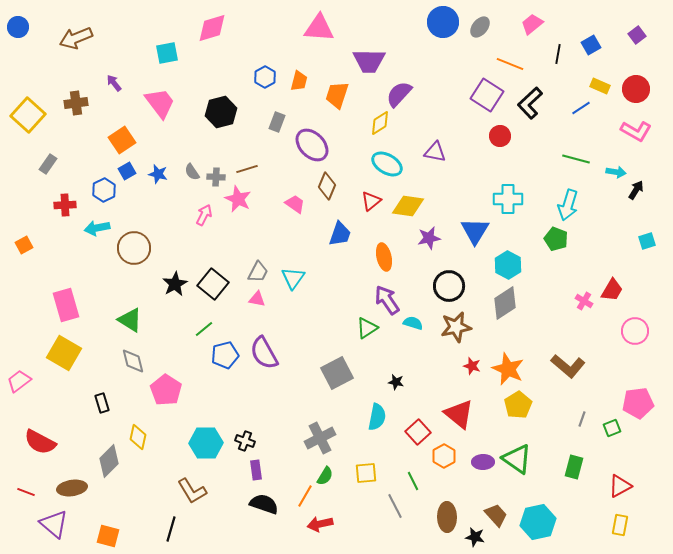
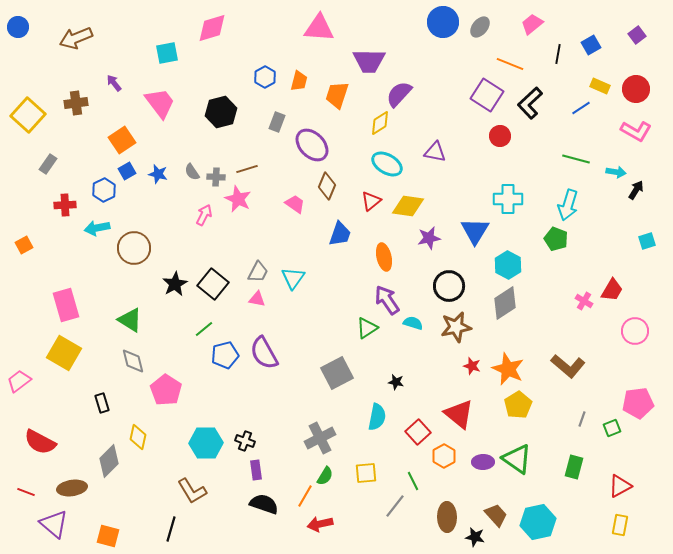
gray line at (395, 506): rotated 65 degrees clockwise
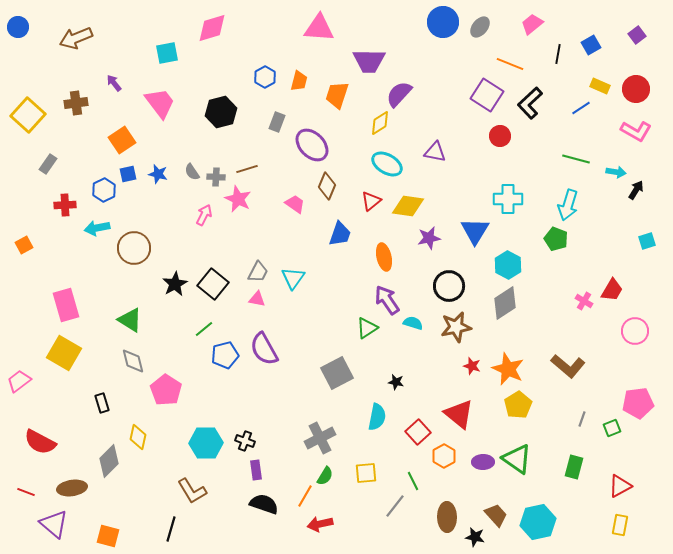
blue square at (127, 171): moved 1 px right, 3 px down; rotated 18 degrees clockwise
purple semicircle at (264, 353): moved 4 px up
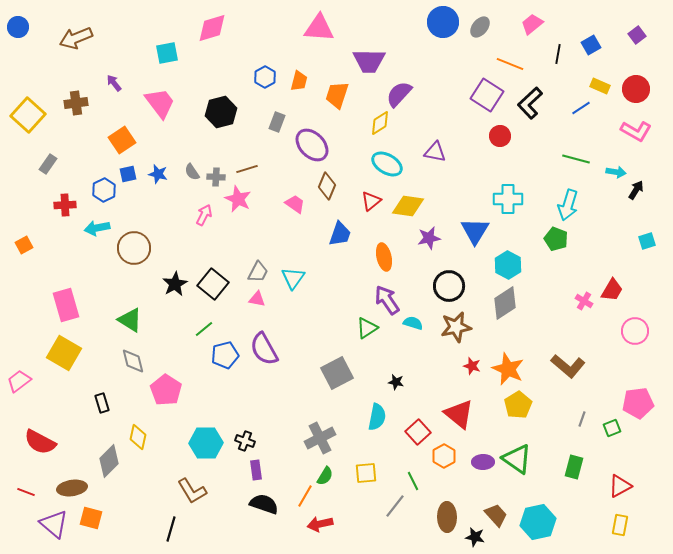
orange square at (108, 536): moved 17 px left, 18 px up
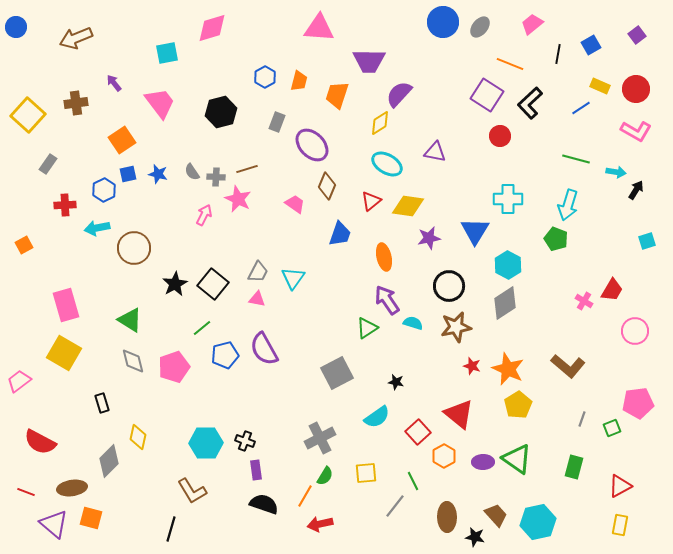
blue circle at (18, 27): moved 2 px left
green line at (204, 329): moved 2 px left, 1 px up
pink pentagon at (166, 390): moved 8 px right, 23 px up; rotated 20 degrees clockwise
cyan semicircle at (377, 417): rotated 44 degrees clockwise
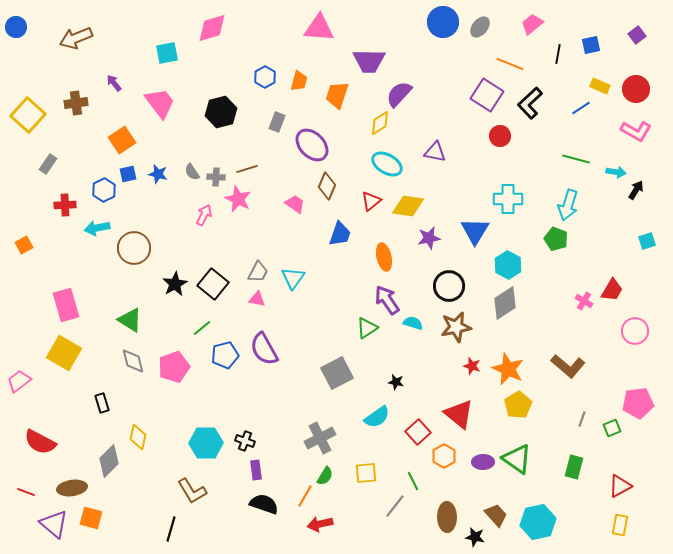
blue square at (591, 45): rotated 18 degrees clockwise
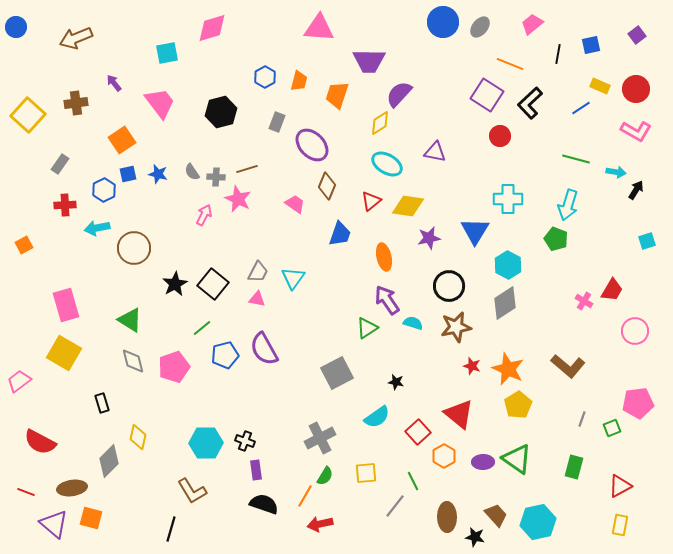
gray rectangle at (48, 164): moved 12 px right
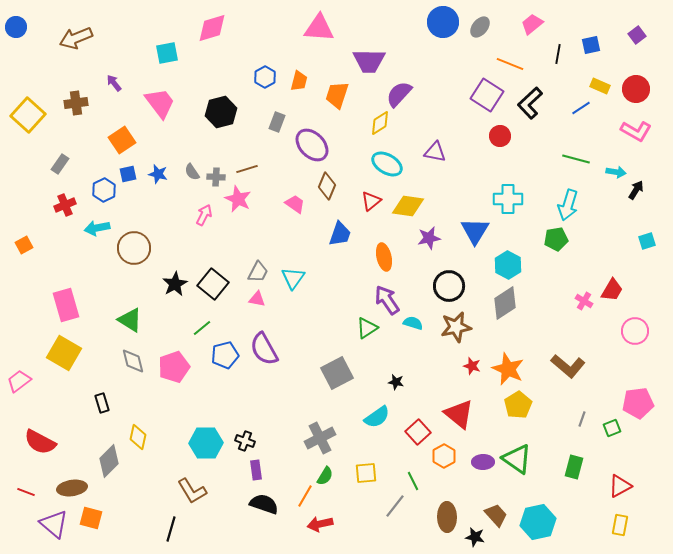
red cross at (65, 205): rotated 20 degrees counterclockwise
green pentagon at (556, 239): rotated 30 degrees counterclockwise
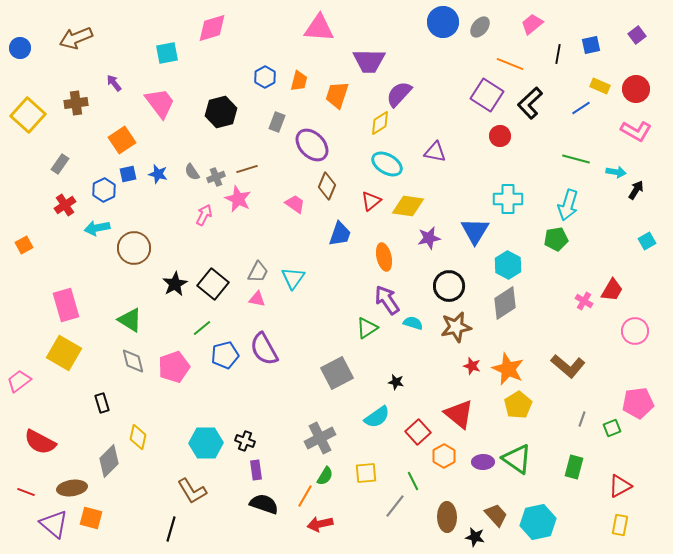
blue circle at (16, 27): moved 4 px right, 21 px down
gray cross at (216, 177): rotated 24 degrees counterclockwise
red cross at (65, 205): rotated 10 degrees counterclockwise
cyan square at (647, 241): rotated 12 degrees counterclockwise
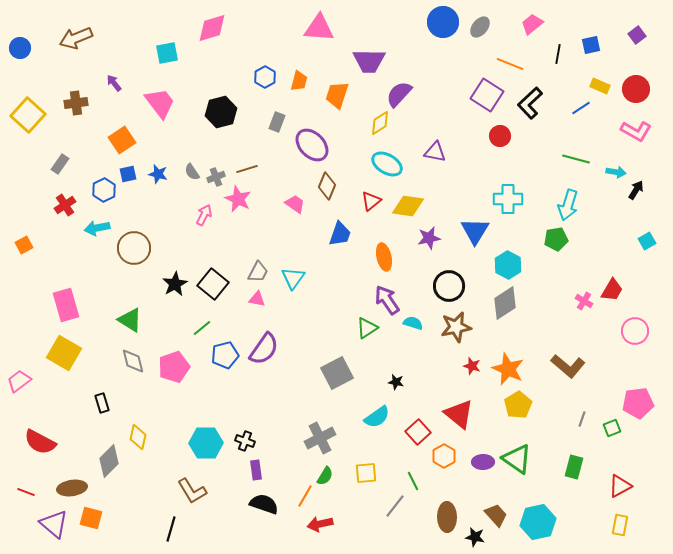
purple semicircle at (264, 349): rotated 116 degrees counterclockwise
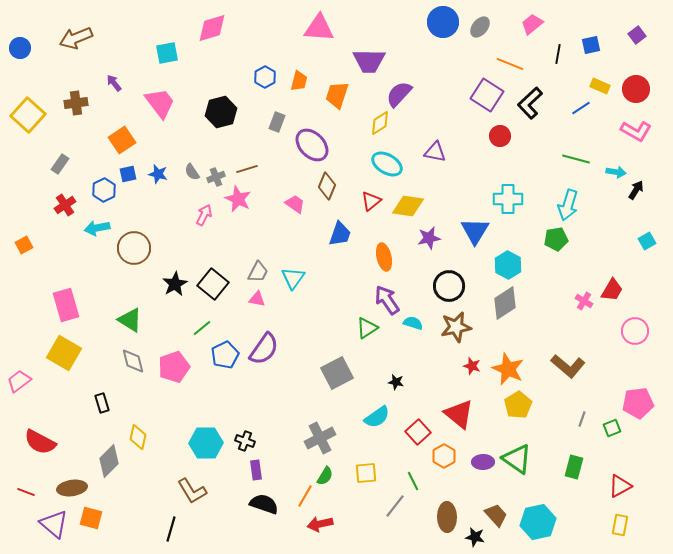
blue pentagon at (225, 355): rotated 12 degrees counterclockwise
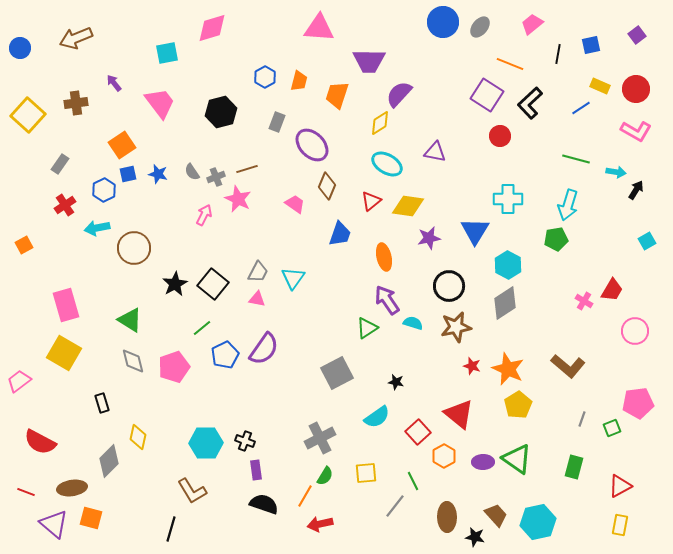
orange square at (122, 140): moved 5 px down
